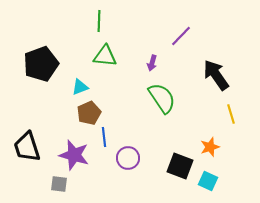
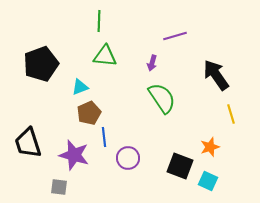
purple line: moved 6 px left; rotated 30 degrees clockwise
black trapezoid: moved 1 px right, 4 px up
gray square: moved 3 px down
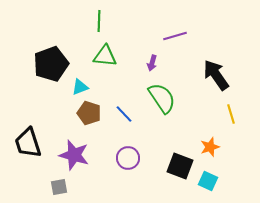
black pentagon: moved 10 px right
brown pentagon: rotated 30 degrees counterclockwise
blue line: moved 20 px right, 23 px up; rotated 36 degrees counterclockwise
gray square: rotated 18 degrees counterclockwise
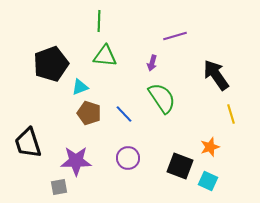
purple star: moved 2 px right, 6 px down; rotated 16 degrees counterclockwise
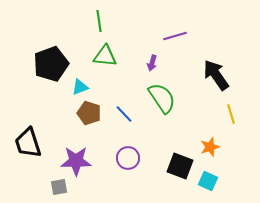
green line: rotated 10 degrees counterclockwise
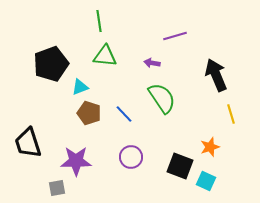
purple arrow: rotated 84 degrees clockwise
black arrow: rotated 12 degrees clockwise
purple circle: moved 3 px right, 1 px up
cyan square: moved 2 px left
gray square: moved 2 px left, 1 px down
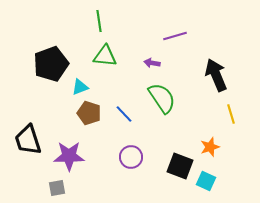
black trapezoid: moved 3 px up
purple star: moved 7 px left, 5 px up
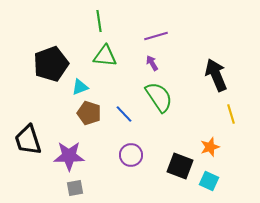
purple line: moved 19 px left
purple arrow: rotated 49 degrees clockwise
green semicircle: moved 3 px left, 1 px up
purple circle: moved 2 px up
cyan square: moved 3 px right
gray square: moved 18 px right
